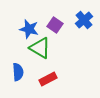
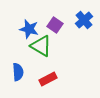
green triangle: moved 1 px right, 2 px up
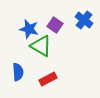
blue cross: rotated 12 degrees counterclockwise
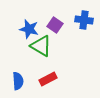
blue cross: rotated 30 degrees counterclockwise
blue semicircle: moved 9 px down
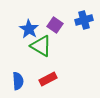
blue cross: rotated 24 degrees counterclockwise
blue star: rotated 18 degrees clockwise
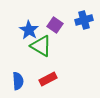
blue star: moved 1 px down
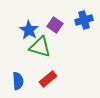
green triangle: moved 1 px left, 1 px down; rotated 15 degrees counterclockwise
red rectangle: rotated 12 degrees counterclockwise
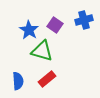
green triangle: moved 2 px right, 4 px down
red rectangle: moved 1 px left
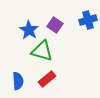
blue cross: moved 4 px right
